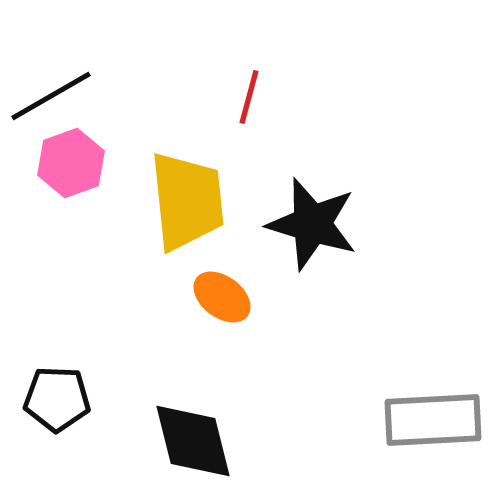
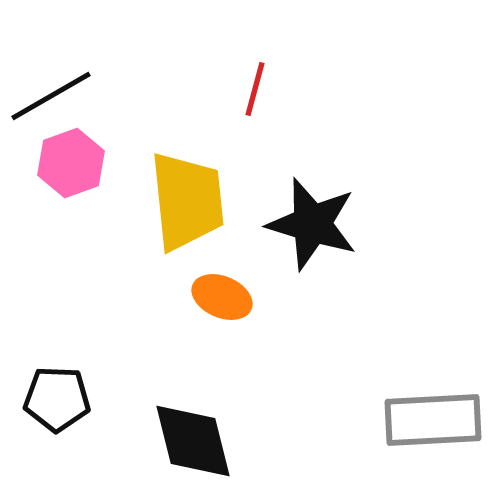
red line: moved 6 px right, 8 px up
orange ellipse: rotated 14 degrees counterclockwise
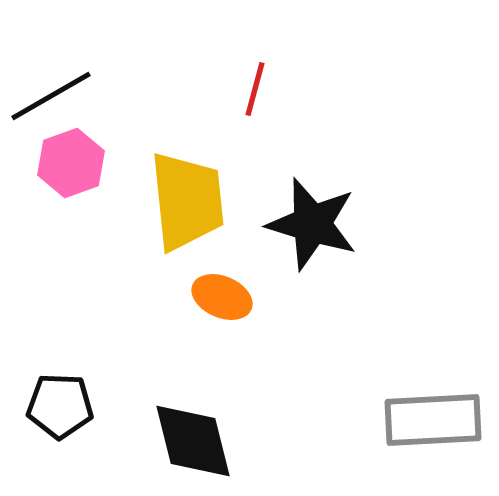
black pentagon: moved 3 px right, 7 px down
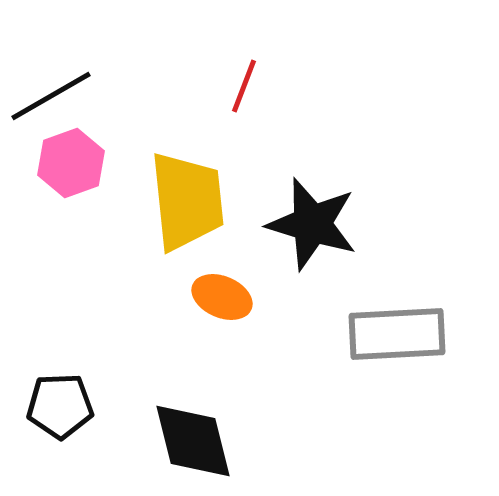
red line: moved 11 px left, 3 px up; rotated 6 degrees clockwise
black pentagon: rotated 4 degrees counterclockwise
gray rectangle: moved 36 px left, 86 px up
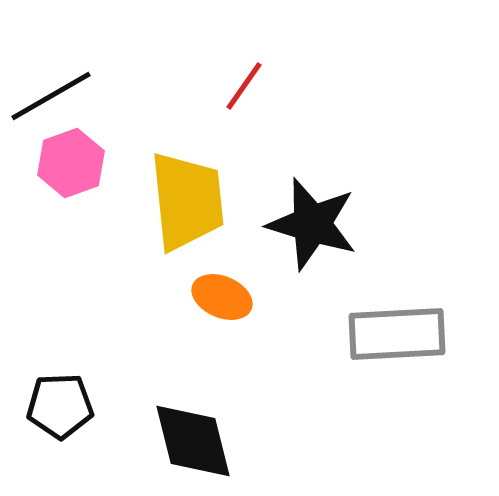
red line: rotated 14 degrees clockwise
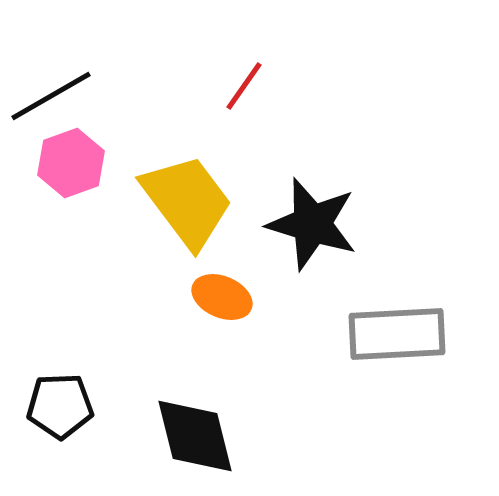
yellow trapezoid: rotated 31 degrees counterclockwise
black diamond: moved 2 px right, 5 px up
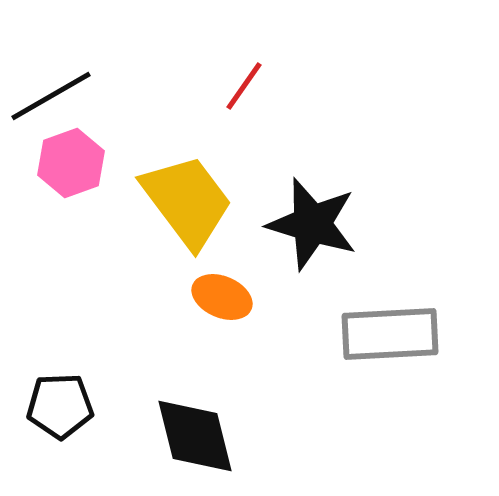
gray rectangle: moved 7 px left
